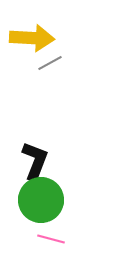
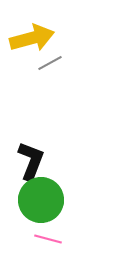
yellow arrow: rotated 18 degrees counterclockwise
black L-shape: moved 4 px left
pink line: moved 3 px left
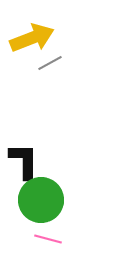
yellow arrow: rotated 6 degrees counterclockwise
black L-shape: moved 7 px left; rotated 21 degrees counterclockwise
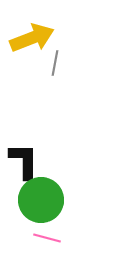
gray line: moved 5 px right; rotated 50 degrees counterclockwise
pink line: moved 1 px left, 1 px up
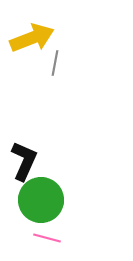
black L-shape: rotated 24 degrees clockwise
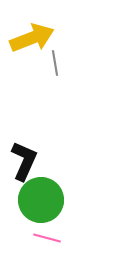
gray line: rotated 20 degrees counterclockwise
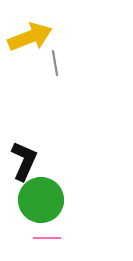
yellow arrow: moved 2 px left, 1 px up
pink line: rotated 16 degrees counterclockwise
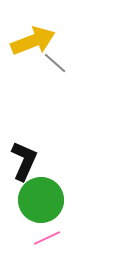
yellow arrow: moved 3 px right, 4 px down
gray line: rotated 40 degrees counterclockwise
pink line: rotated 24 degrees counterclockwise
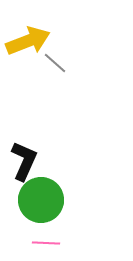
yellow arrow: moved 5 px left
pink line: moved 1 px left, 5 px down; rotated 28 degrees clockwise
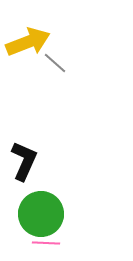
yellow arrow: moved 1 px down
green circle: moved 14 px down
